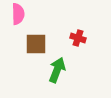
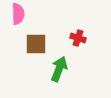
green arrow: moved 2 px right, 1 px up
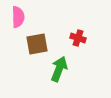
pink semicircle: moved 3 px down
brown square: moved 1 px right; rotated 10 degrees counterclockwise
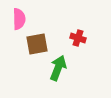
pink semicircle: moved 1 px right, 2 px down
green arrow: moved 1 px left, 1 px up
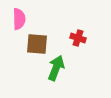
brown square: rotated 15 degrees clockwise
green arrow: moved 2 px left
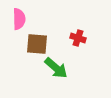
green arrow: rotated 110 degrees clockwise
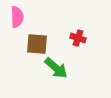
pink semicircle: moved 2 px left, 2 px up
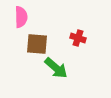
pink semicircle: moved 4 px right
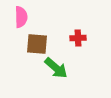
red cross: rotated 21 degrees counterclockwise
